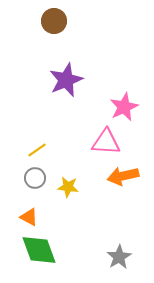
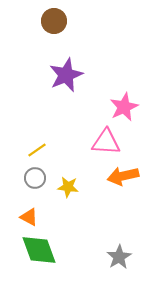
purple star: moved 5 px up
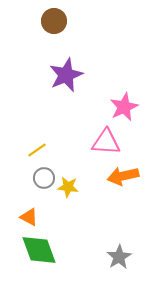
gray circle: moved 9 px right
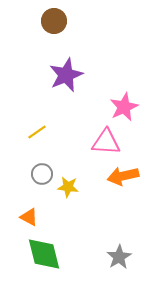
yellow line: moved 18 px up
gray circle: moved 2 px left, 4 px up
green diamond: moved 5 px right, 4 px down; rotated 6 degrees clockwise
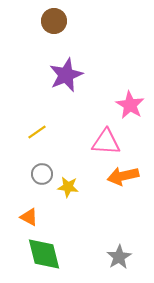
pink star: moved 6 px right, 2 px up; rotated 16 degrees counterclockwise
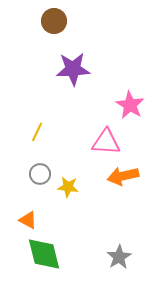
purple star: moved 7 px right, 6 px up; rotated 20 degrees clockwise
yellow line: rotated 30 degrees counterclockwise
gray circle: moved 2 px left
orange triangle: moved 1 px left, 3 px down
